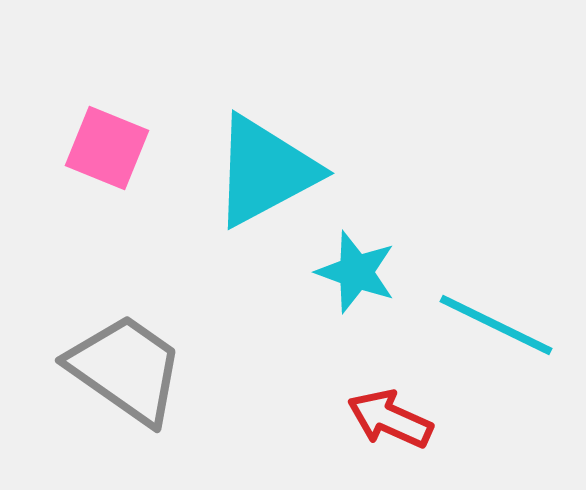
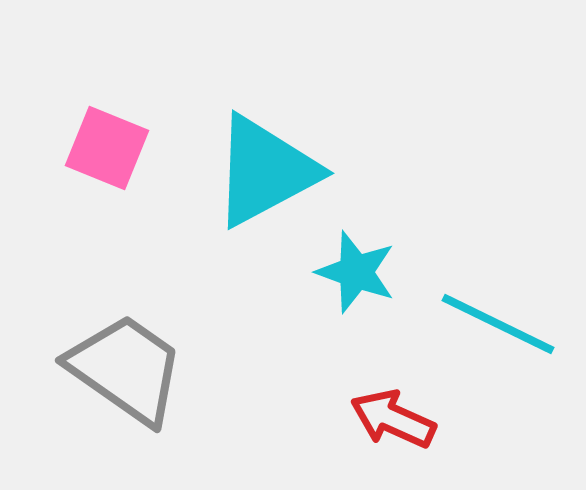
cyan line: moved 2 px right, 1 px up
red arrow: moved 3 px right
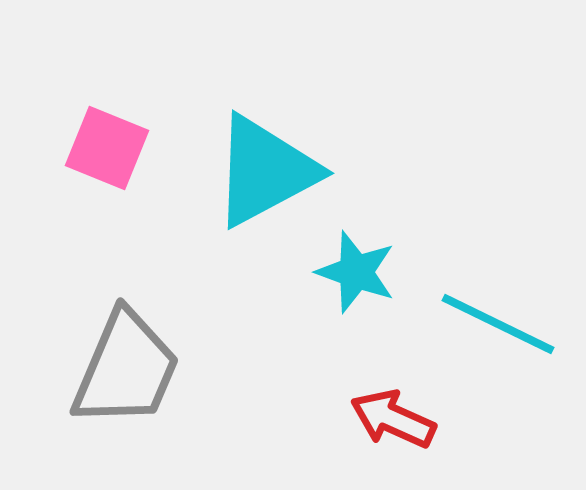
gray trapezoid: rotated 78 degrees clockwise
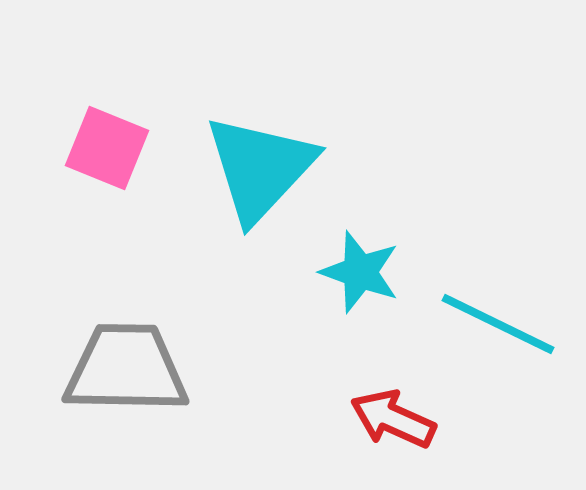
cyan triangle: moved 5 px left, 3 px up; rotated 19 degrees counterclockwise
cyan star: moved 4 px right
gray trapezoid: rotated 112 degrees counterclockwise
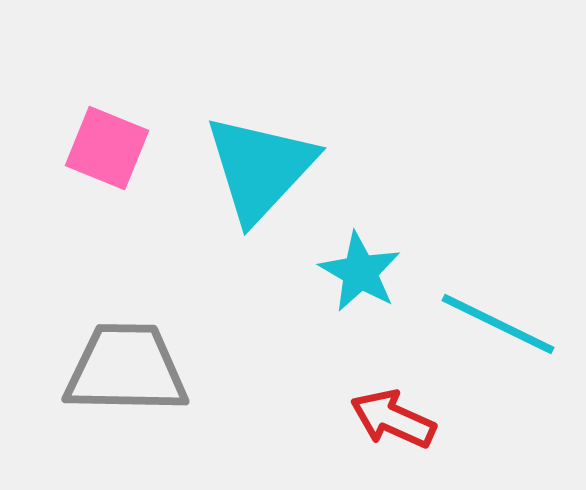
cyan star: rotated 10 degrees clockwise
